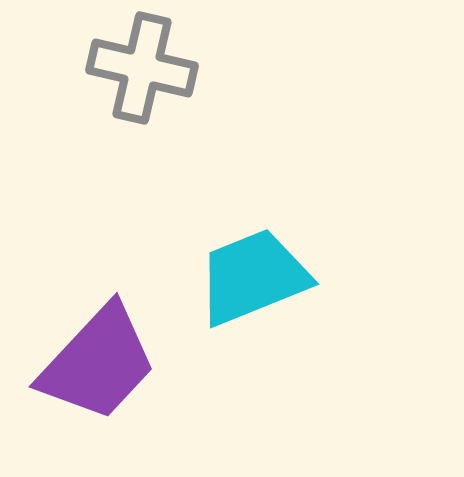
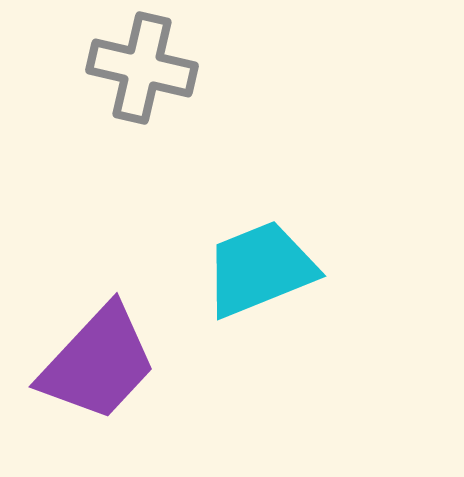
cyan trapezoid: moved 7 px right, 8 px up
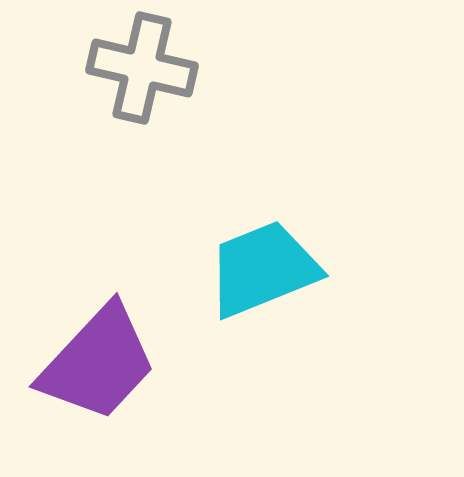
cyan trapezoid: moved 3 px right
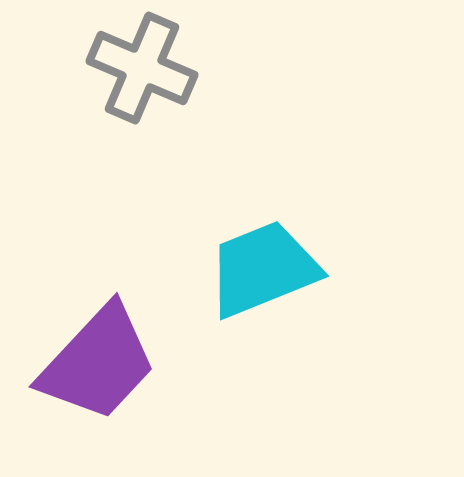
gray cross: rotated 10 degrees clockwise
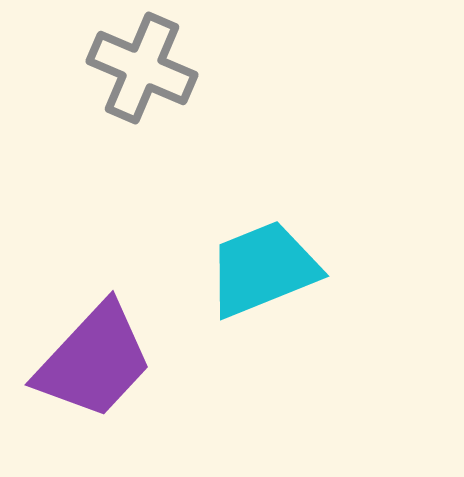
purple trapezoid: moved 4 px left, 2 px up
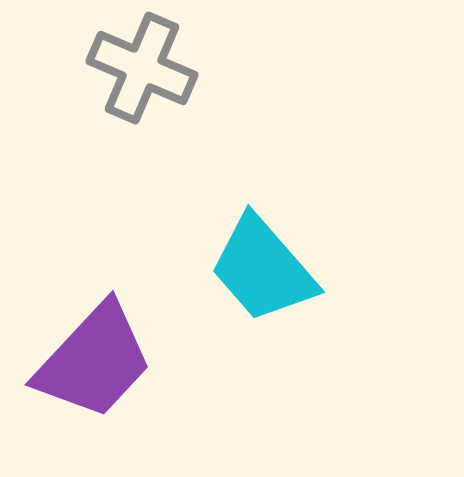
cyan trapezoid: rotated 109 degrees counterclockwise
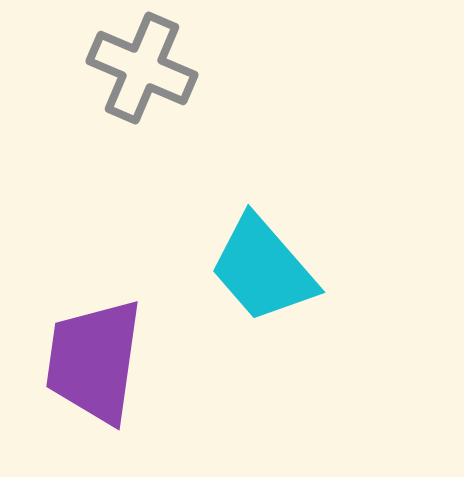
purple trapezoid: rotated 145 degrees clockwise
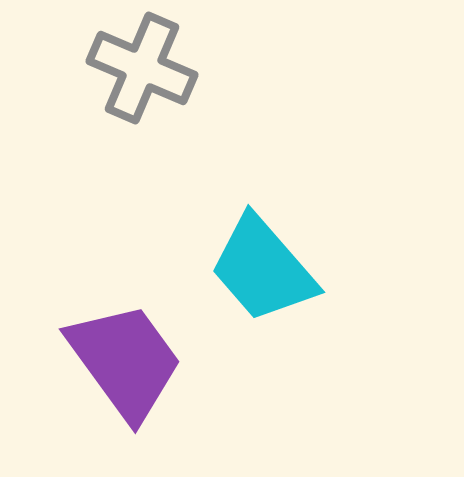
purple trapezoid: moved 31 px right; rotated 136 degrees clockwise
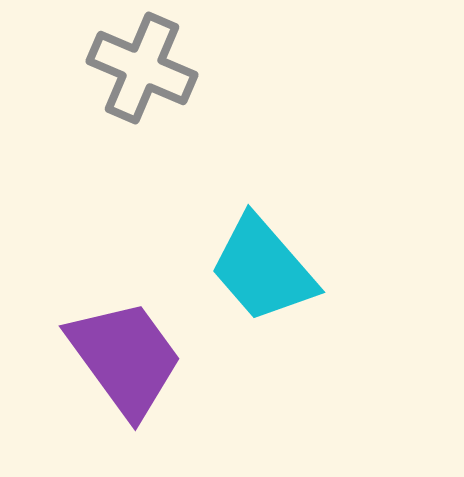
purple trapezoid: moved 3 px up
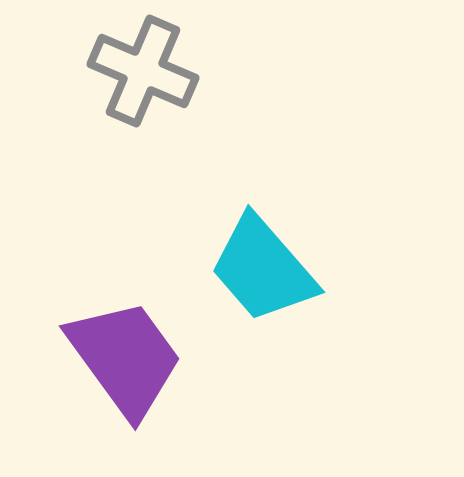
gray cross: moved 1 px right, 3 px down
